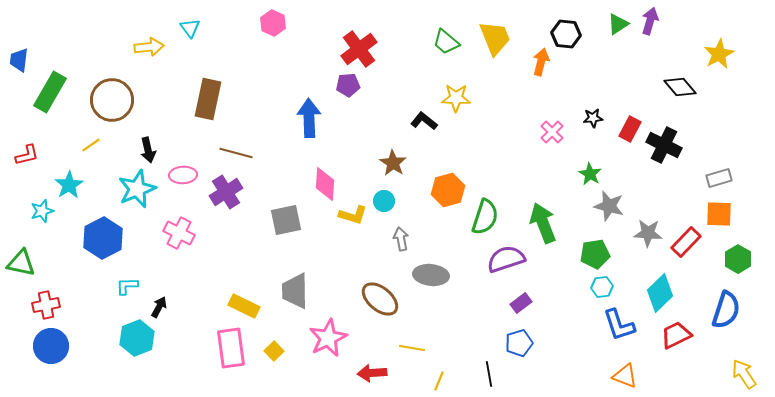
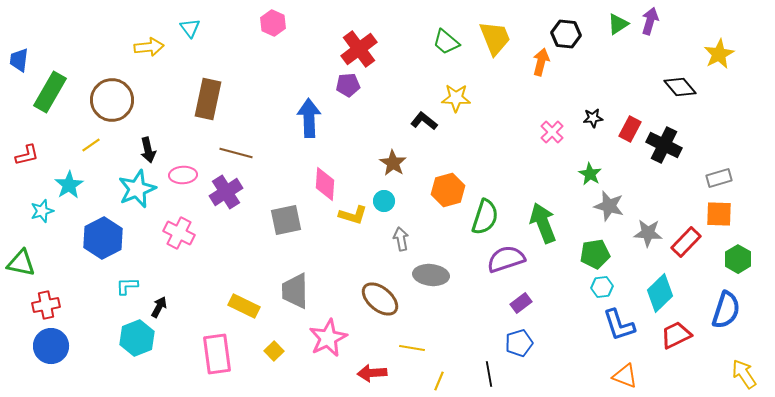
pink rectangle at (231, 348): moved 14 px left, 6 px down
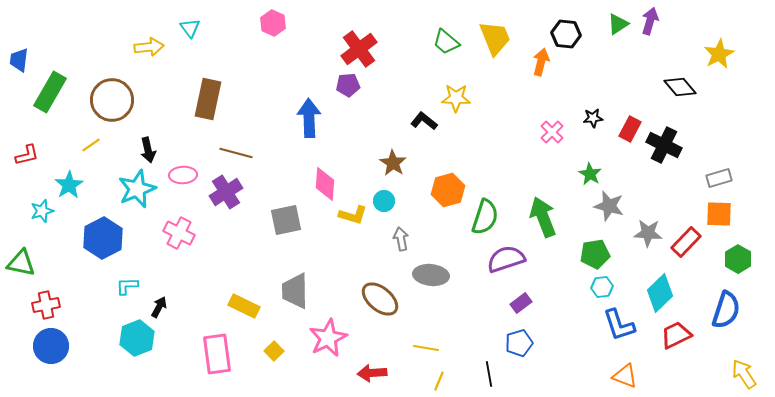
green arrow at (543, 223): moved 6 px up
yellow line at (412, 348): moved 14 px right
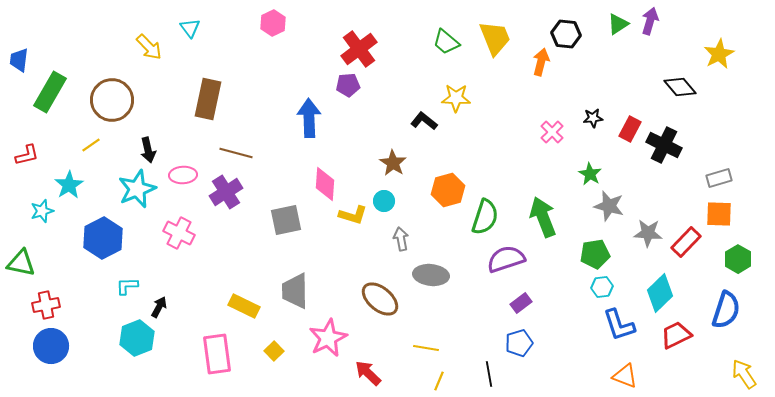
pink hexagon at (273, 23): rotated 10 degrees clockwise
yellow arrow at (149, 47): rotated 52 degrees clockwise
red arrow at (372, 373): moved 4 px left; rotated 48 degrees clockwise
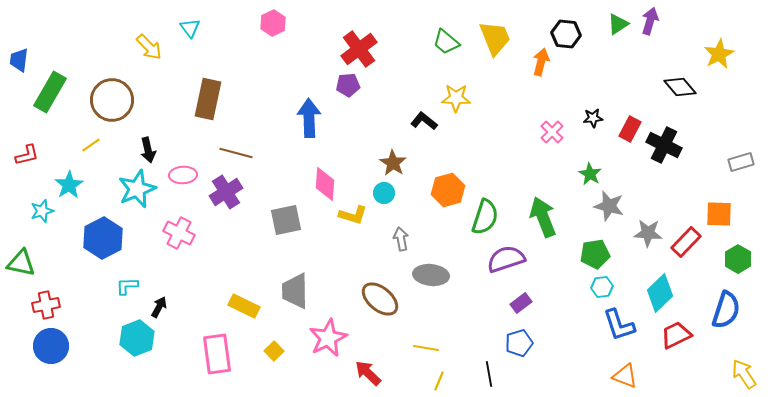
gray rectangle at (719, 178): moved 22 px right, 16 px up
cyan circle at (384, 201): moved 8 px up
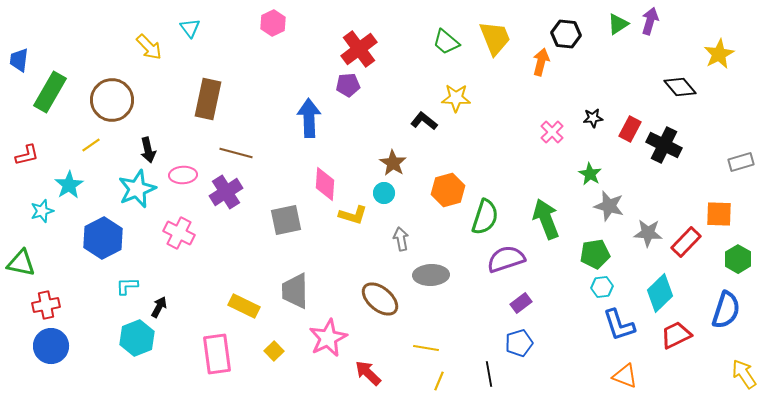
green arrow at (543, 217): moved 3 px right, 2 px down
gray ellipse at (431, 275): rotated 8 degrees counterclockwise
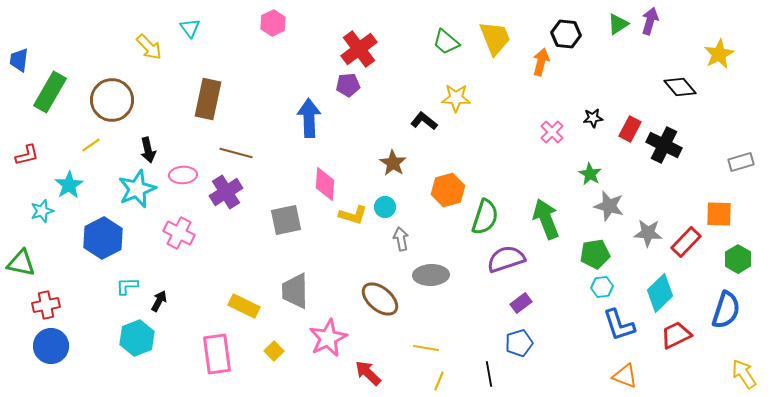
cyan circle at (384, 193): moved 1 px right, 14 px down
black arrow at (159, 307): moved 6 px up
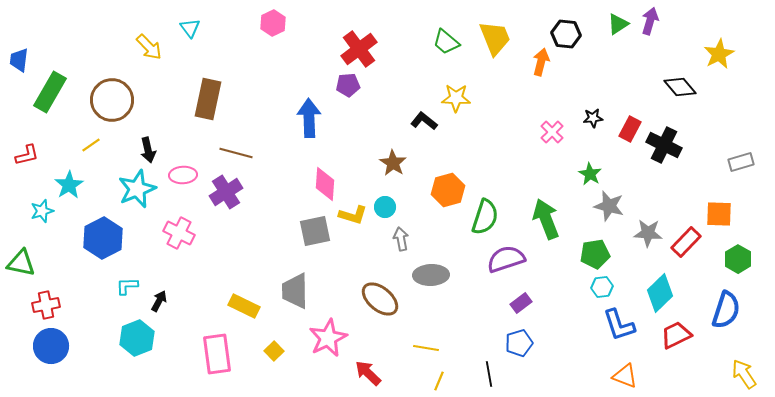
gray square at (286, 220): moved 29 px right, 11 px down
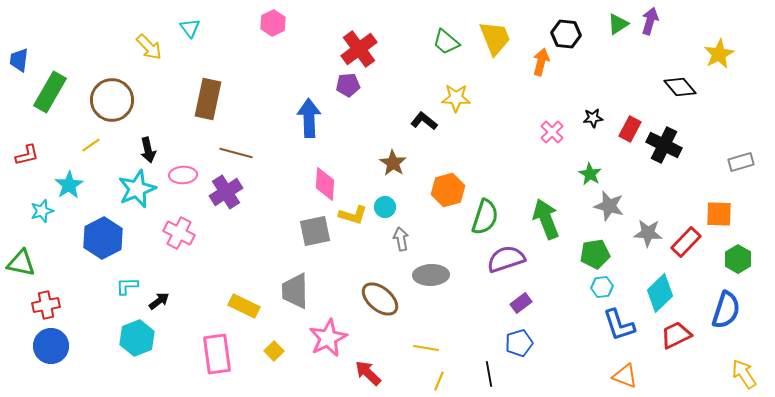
black arrow at (159, 301): rotated 25 degrees clockwise
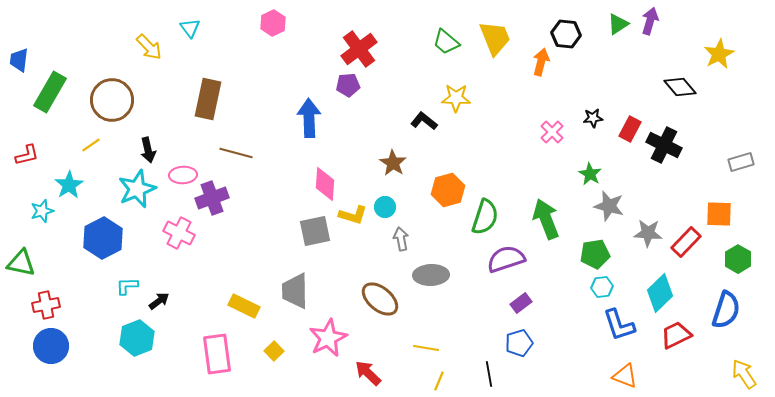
purple cross at (226, 192): moved 14 px left, 6 px down; rotated 12 degrees clockwise
